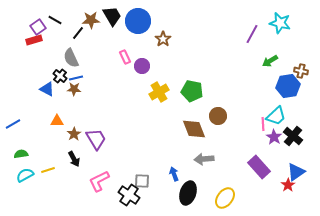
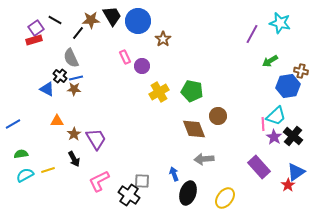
purple square at (38, 27): moved 2 px left, 1 px down
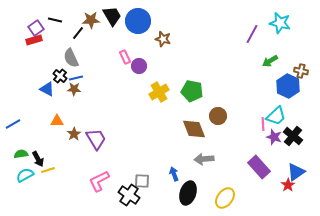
black line at (55, 20): rotated 16 degrees counterclockwise
brown star at (163, 39): rotated 21 degrees counterclockwise
purple circle at (142, 66): moved 3 px left
blue hexagon at (288, 86): rotated 25 degrees counterclockwise
purple star at (274, 137): rotated 14 degrees counterclockwise
black arrow at (74, 159): moved 36 px left
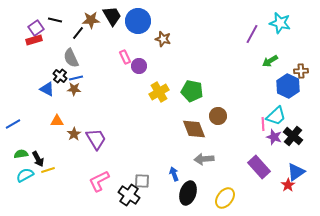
brown cross at (301, 71): rotated 16 degrees counterclockwise
